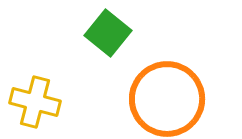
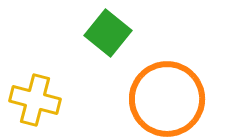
yellow cross: moved 2 px up
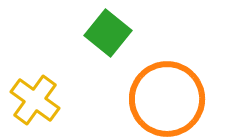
yellow cross: rotated 21 degrees clockwise
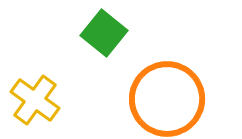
green square: moved 4 px left
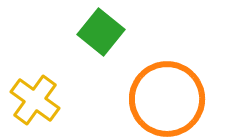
green square: moved 3 px left, 1 px up
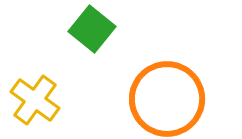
green square: moved 9 px left, 3 px up
